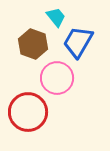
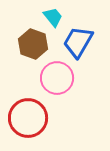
cyan trapezoid: moved 3 px left
red circle: moved 6 px down
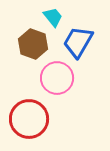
red circle: moved 1 px right, 1 px down
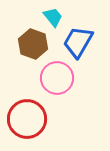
red circle: moved 2 px left
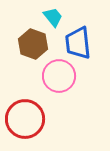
blue trapezoid: moved 1 px down; rotated 36 degrees counterclockwise
pink circle: moved 2 px right, 2 px up
red circle: moved 2 px left
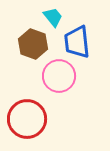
blue trapezoid: moved 1 px left, 1 px up
red circle: moved 2 px right
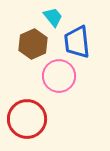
brown hexagon: rotated 16 degrees clockwise
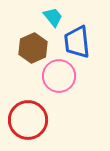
brown hexagon: moved 4 px down
red circle: moved 1 px right, 1 px down
